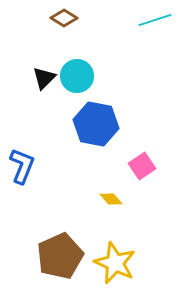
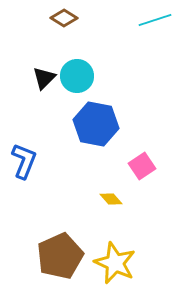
blue L-shape: moved 2 px right, 5 px up
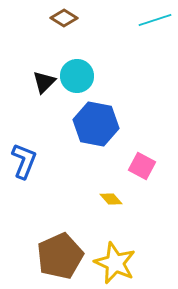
black triangle: moved 4 px down
pink square: rotated 28 degrees counterclockwise
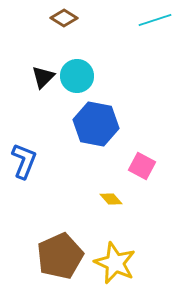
black triangle: moved 1 px left, 5 px up
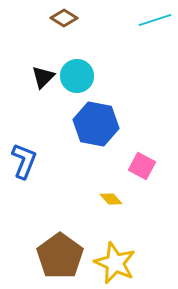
brown pentagon: rotated 12 degrees counterclockwise
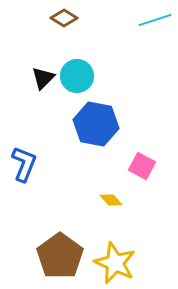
black triangle: moved 1 px down
blue L-shape: moved 3 px down
yellow diamond: moved 1 px down
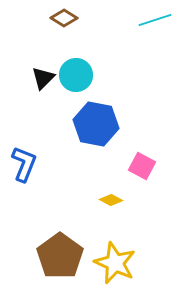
cyan circle: moved 1 px left, 1 px up
yellow diamond: rotated 20 degrees counterclockwise
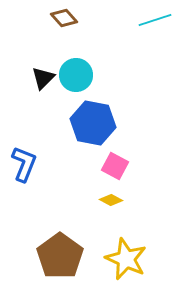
brown diamond: rotated 16 degrees clockwise
blue hexagon: moved 3 px left, 1 px up
pink square: moved 27 px left
yellow star: moved 11 px right, 4 px up
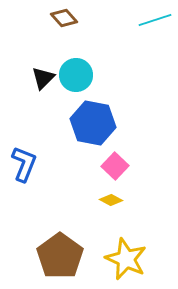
pink square: rotated 16 degrees clockwise
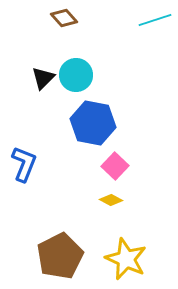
brown pentagon: rotated 9 degrees clockwise
